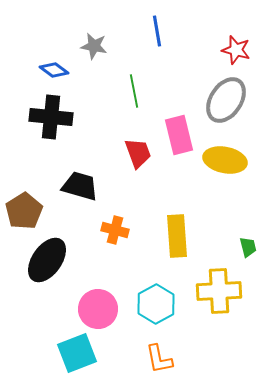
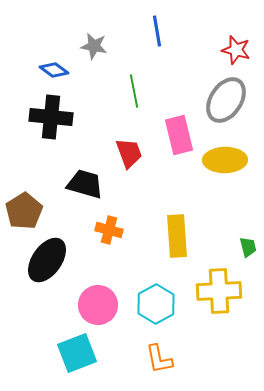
red trapezoid: moved 9 px left
yellow ellipse: rotated 12 degrees counterclockwise
black trapezoid: moved 5 px right, 2 px up
orange cross: moved 6 px left
pink circle: moved 4 px up
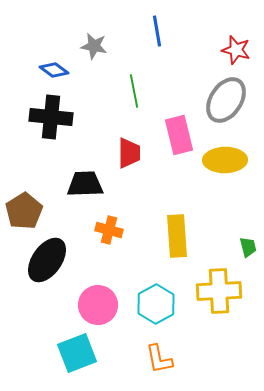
red trapezoid: rotated 20 degrees clockwise
black trapezoid: rotated 18 degrees counterclockwise
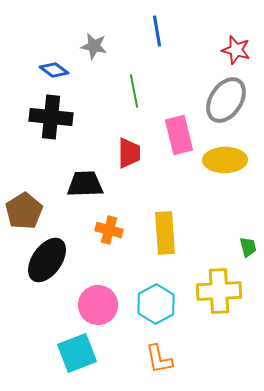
yellow rectangle: moved 12 px left, 3 px up
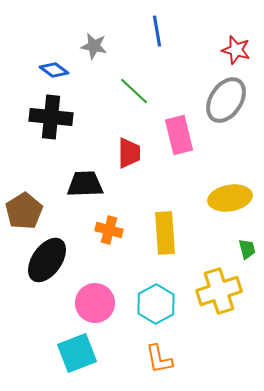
green line: rotated 36 degrees counterclockwise
yellow ellipse: moved 5 px right, 38 px down; rotated 9 degrees counterclockwise
green trapezoid: moved 1 px left, 2 px down
yellow cross: rotated 15 degrees counterclockwise
pink circle: moved 3 px left, 2 px up
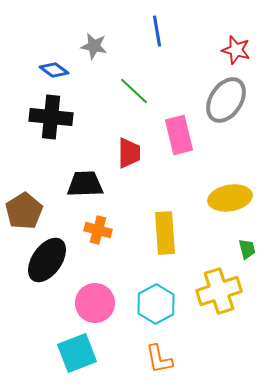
orange cross: moved 11 px left
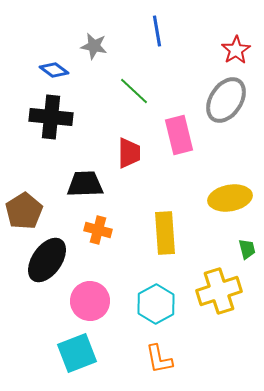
red star: rotated 24 degrees clockwise
pink circle: moved 5 px left, 2 px up
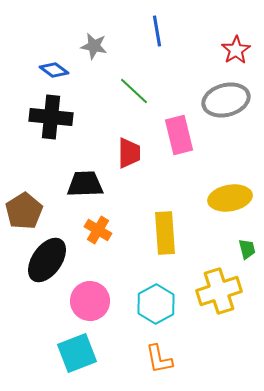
gray ellipse: rotated 42 degrees clockwise
orange cross: rotated 16 degrees clockwise
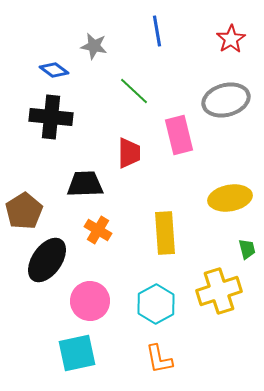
red star: moved 5 px left, 11 px up
cyan square: rotated 9 degrees clockwise
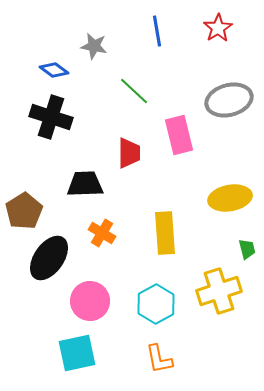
red star: moved 13 px left, 11 px up
gray ellipse: moved 3 px right
black cross: rotated 12 degrees clockwise
orange cross: moved 4 px right, 3 px down
black ellipse: moved 2 px right, 2 px up
